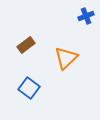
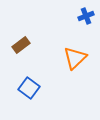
brown rectangle: moved 5 px left
orange triangle: moved 9 px right
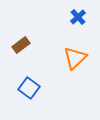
blue cross: moved 8 px left, 1 px down; rotated 21 degrees counterclockwise
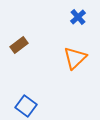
brown rectangle: moved 2 px left
blue square: moved 3 px left, 18 px down
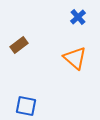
orange triangle: rotated 35 degrees counterclockwise
blue square: rotated 25 degrees counterclockwise
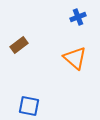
blue cross: rotated 21 degrees clockwise
blue square: moved 3 px right
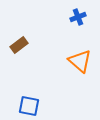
orange triangle: moved 5 px right, 3 px down
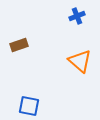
blue cross: moved 1 px left, 1 px up
brown rectangle: rotated 18 degrees clockwise
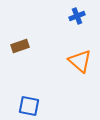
brown rectangle: moved 1 px right, 1 px down
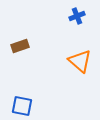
blue square: moved 7 px left
